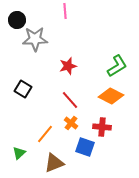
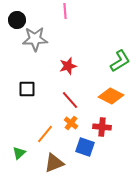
green L-shape: moved 3 px right, 5 px up
black square: moved 4 px right; rotated 30 degrees counterclockwise
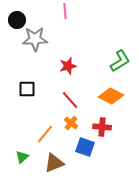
green triangle: moved 3 px right, 4 px down
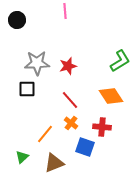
gray star: moved 2 px right, 24 px down
orange diamond: rotated 30 degrees clockwise
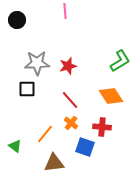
green triangle: moved 7 px left, 11 px up; rotated 40 degrees counterclockwise
brown triangle: rotated 15 degrees clockwise
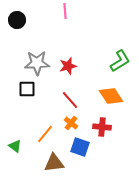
blue square: moved 5 px left
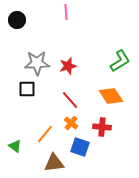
pink line: moved 1 px right, 1 px down
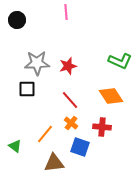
green L-shape: rotated 55 degrees clockwise
